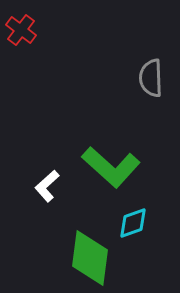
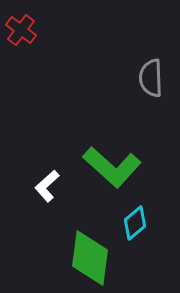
green L-shape: moved 1 px right
cyan diamond: moved 2 px right; rotated 20 degrees counterclockwise
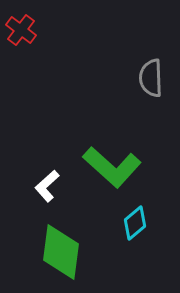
green diamond: moved 29 px left, 6 px up
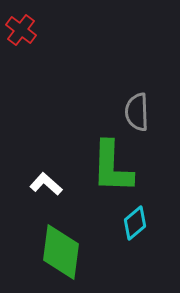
gray semicircle: moved 14 px left, 34 px down
green L-shape: rotated 50 degrees clockwise
white L-shape: moved 1 px left, 2 px up; rotated 84 degrees clockwise
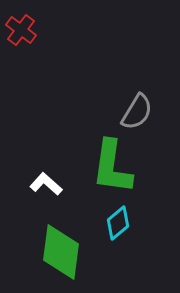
gray semicircle: rotated 147 degrees counterclockwise
green L-shape: rotated 6 degrees clockwise
cyan diamond: moved 17 px left
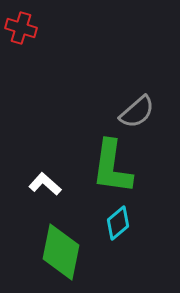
red cross: moved 2 px up; rotated 20 degrees counterclockwise
gray semicircle: rotated 18 degrees clockwise
white L-shape: moved 1 px left
green diamond: rotated 4 degrees clockwise
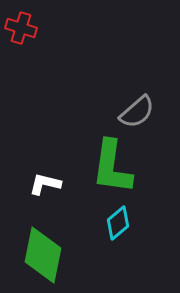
white L-shape: rotated 28 degrees counterclockwise
green diamond: moved 18 px left, 3 px down
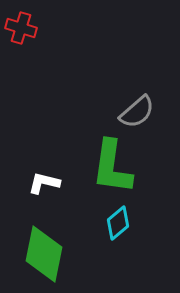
white L-shape: moved 1 px left, 1 px up
green diamond: moved 1 px right, 1 px up
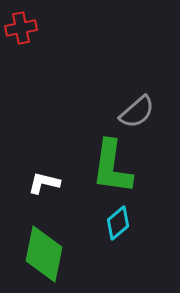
red cross: rotated 28 degrees counterclockwise
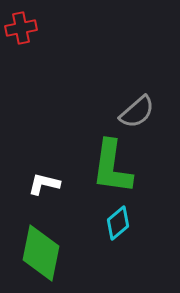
white L-shape: moved 1 px down
green diamond: moved 3 px left, 1 px up
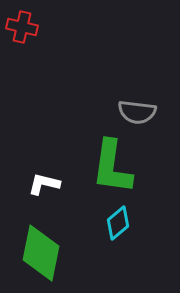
red cross: moved 1 px right, 1 px up; rotated 24 degrees clockwise
gray semicircle: rotated 48 degrees clockwise
